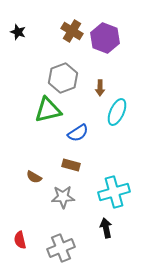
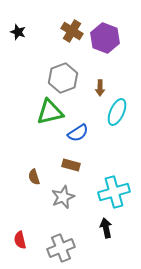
green triangle: moved 2 px right, 2 px down
brown semicircle: rotated 42 degrees clockwise
gray star: rotated 20 degrees counterclockwise
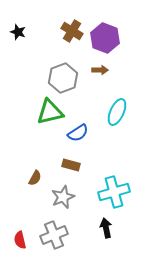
brown arrow: moved 18 px up; rotated 91 degrees counterclockwise
brown semicircle: moved 1 px right, 1 px down; rotated 133 degrees counterclockwise
gray cross: moved 7 px left, 13 px up
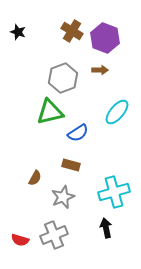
cyan ellipse: rotated 16 degrees clockwise
red semicircle: rotated 60 degrees counterclockwise
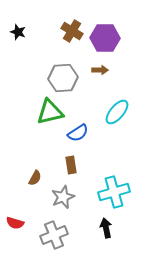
purple hexagon: rotated 20 degrees counterclockwise
gray hexagon: rotated 16 degrees clockwise
brown rectangle: rotated 66 degrees clockwise
red semicircle: moved 5 px left, 17 px up
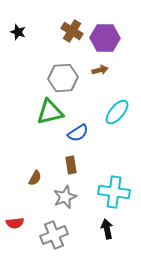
brown arrow: rotated 14 degrees counterclockwise
cyan cross: rotated 24 degrees clockwise
gray star: moved 2 px right
red semicircle: rotated 24 degrees counterclockwise
black arrow: moved 1 px right, 1 px down
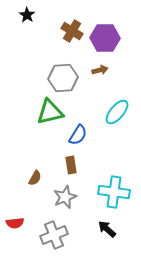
black star: moved 9 px right, 17 px up; rotated 14 degrees clockwise
blue semicircle: moved 2 px down; rotated 25 degrees counterclockwise
black arrow: rotated 36 degrees counterclockwise
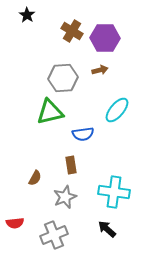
cyan ellipse: moved 2 px up
blue semicircle: moved 5 px right, 1 px up; rotated 50 degrees clockwise
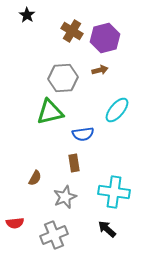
purple hexagon: rotated 16 degrees counterclockwise
brown rectangle: moved 3 px right, 2 px up
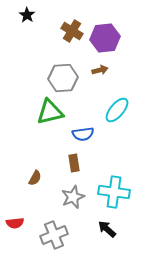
purple hexagon: rotated 8 degrees clockwise
gray star: moved 8 px right
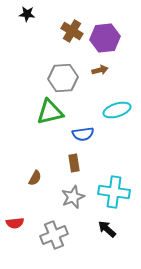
black star: moved 1 px up; rotated 28 degrees counterclockwise
cyan ellipse: rotated 32 degrees clockwise
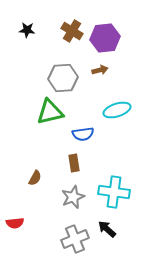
black star: moved 16 px down
gray cross: moved 21 px right, 4 px down
